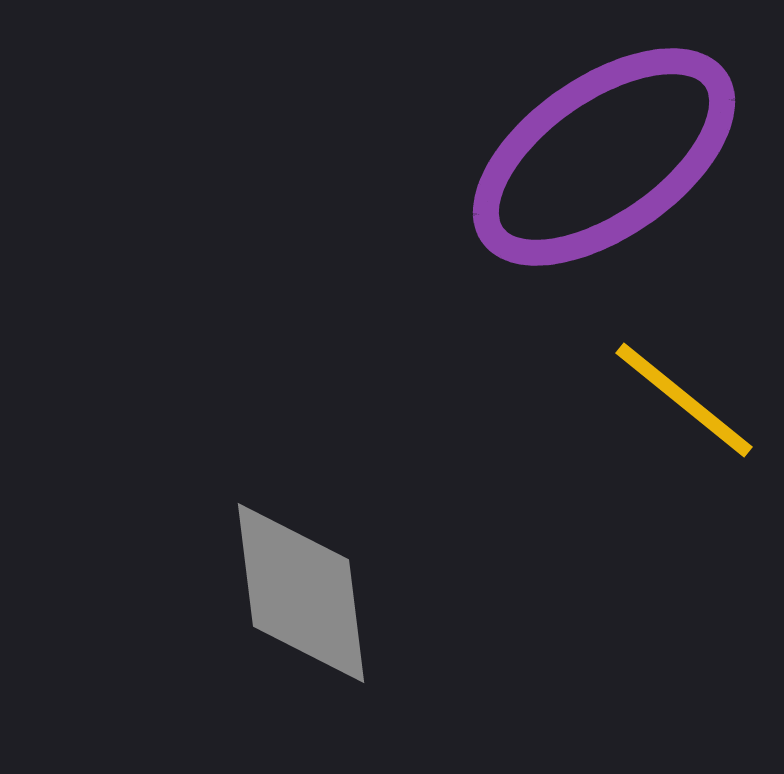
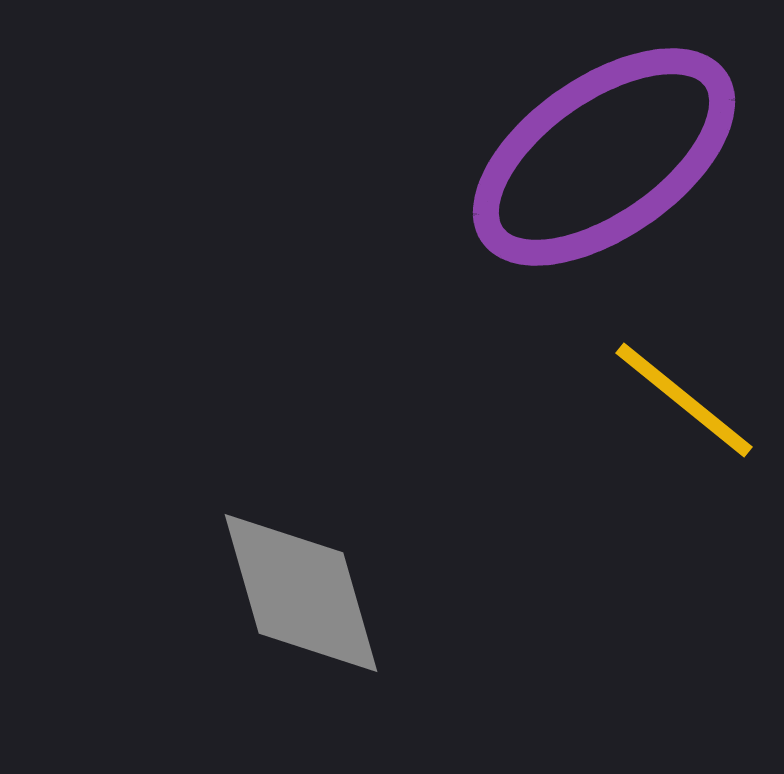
gray diamond: rotated 9 degrees counterclockwise
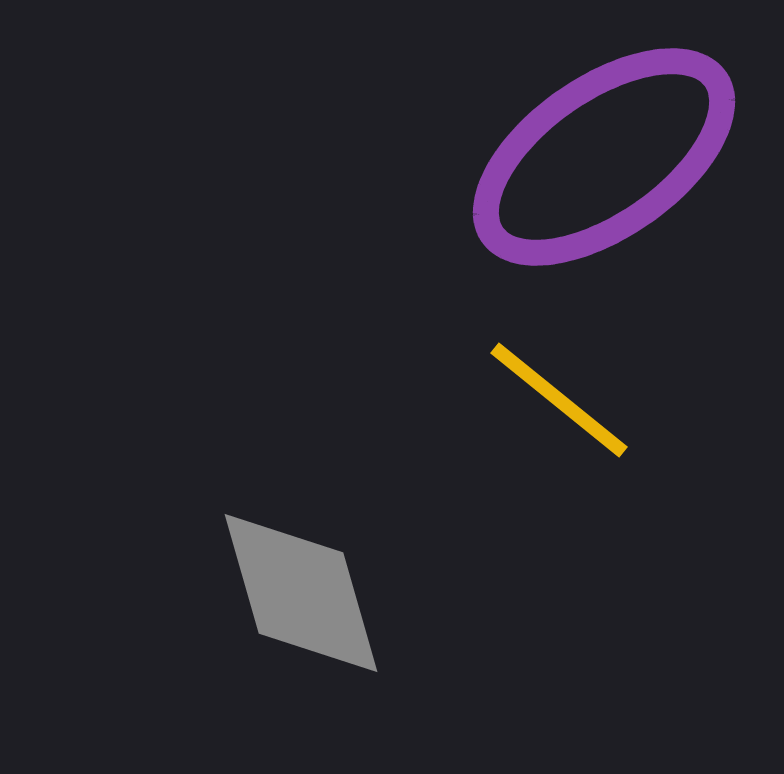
yellow line: moved 125 px left
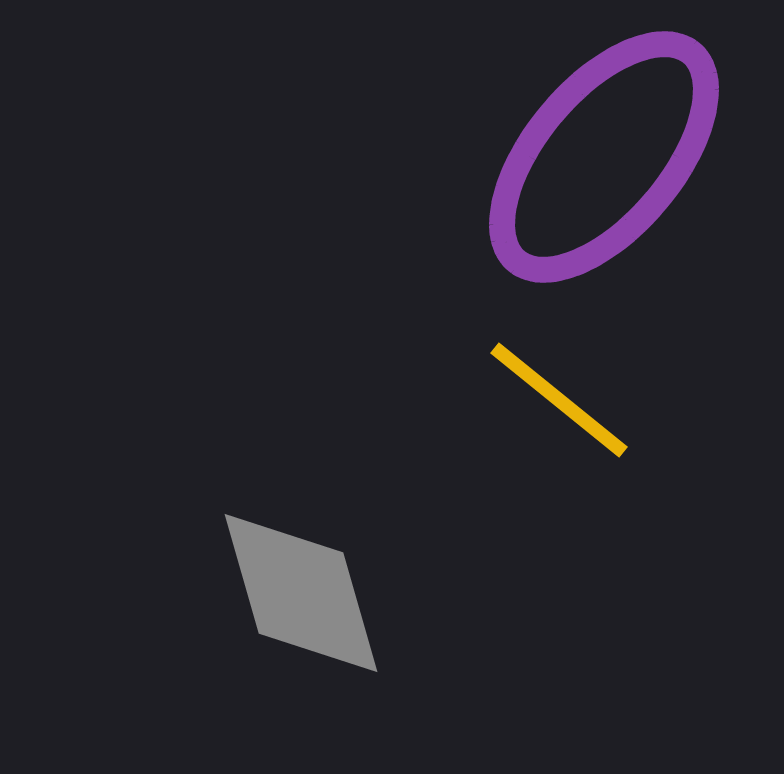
purple ellipse: rotated 15 degrees counterclockwise
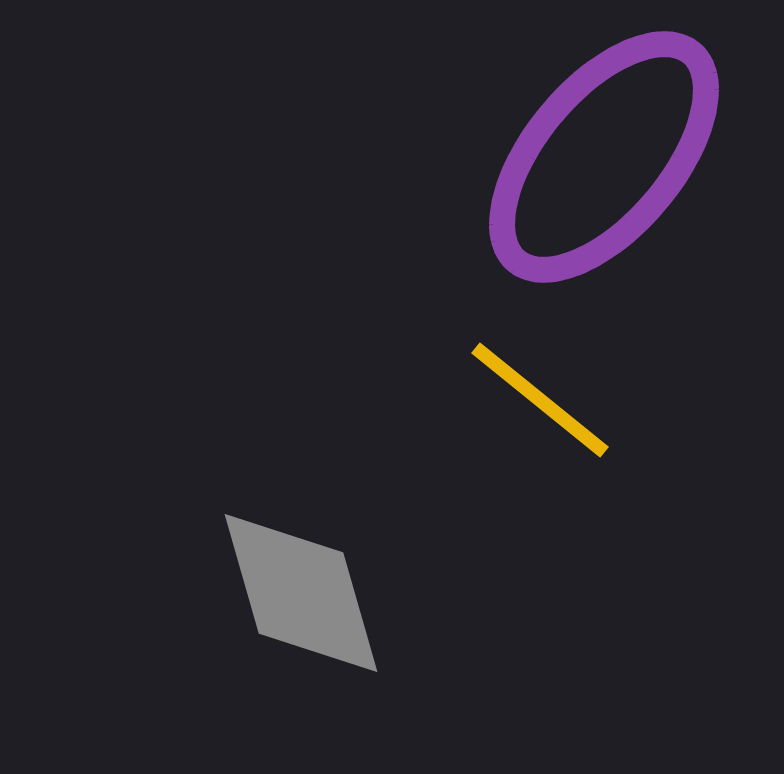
yellow line: moved 19 px left
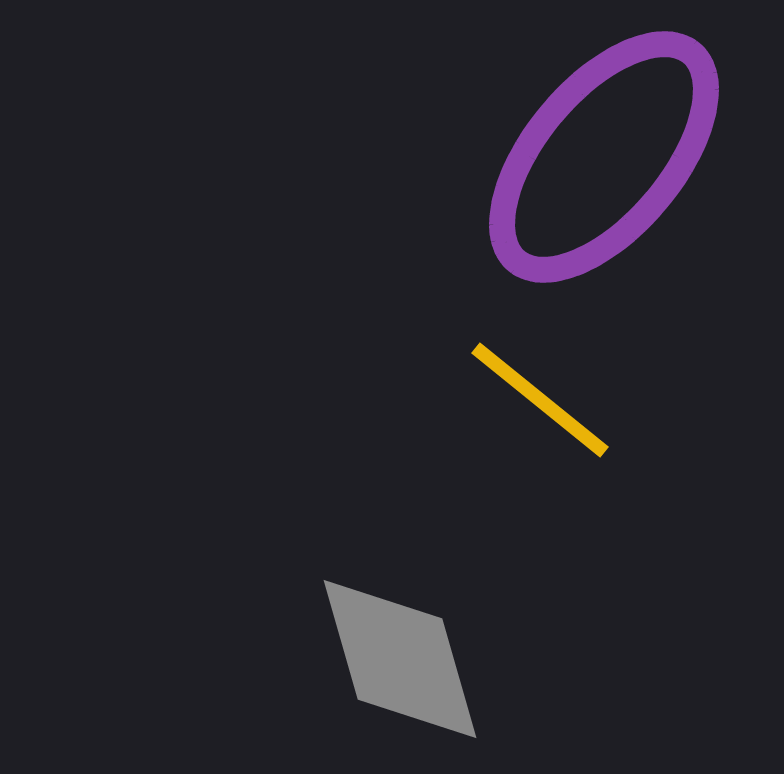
gray diamond: moved 99 px right, 66 px down
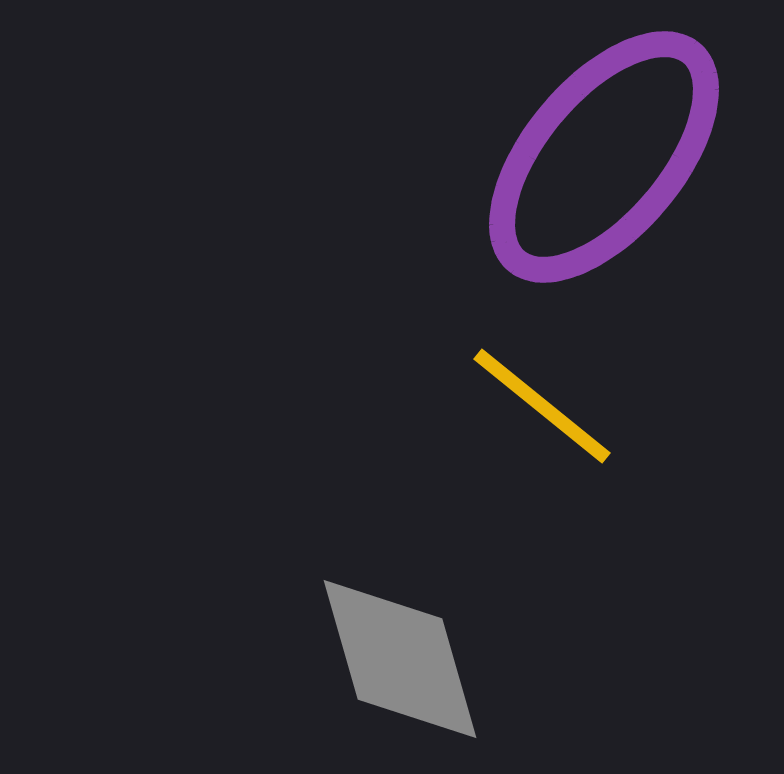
yellow line: moved 2 px right, 6 px down
